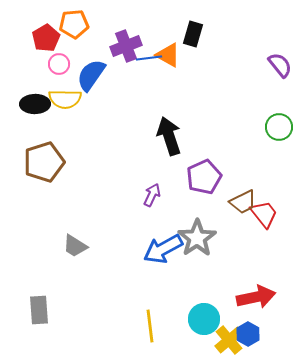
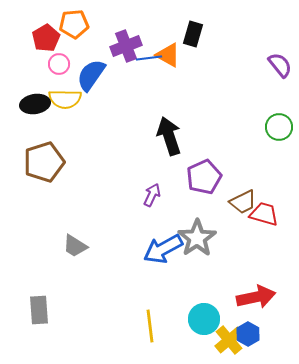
black ellipse: rotated 8 degrees counterclockwise
red trapezoid: rotated 36 degrees counterclockwise
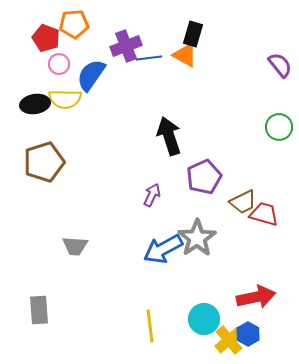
red pentagon: rotated 20 degrees counterclockwise
orange triangle: moved 17 px right
gray trapezoid: rotated 28 degrees counterclockwise
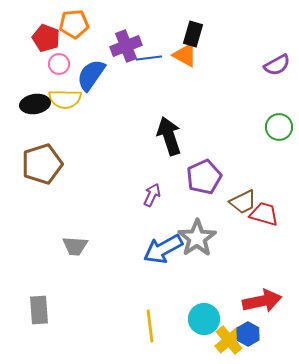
purple semicircle: moved 3 px left; rotated 100 degrees clockwise
brown pentagon: moved 2 px left, 2 px down
red arrow: moved 6 px right, 4 px down
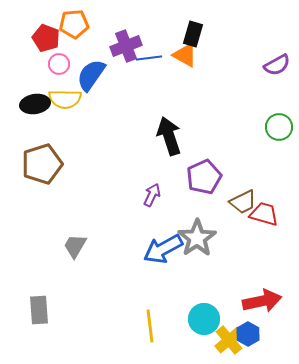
gray trapezoid: rotated 116 degrees clockwise
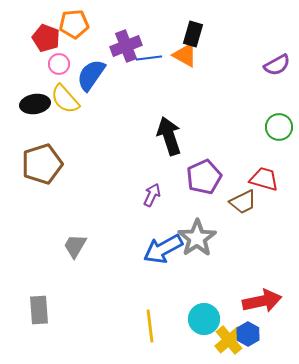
yellow semicircle: rotated 48 degrees clockwise
red trapezoid: moved 35 px up
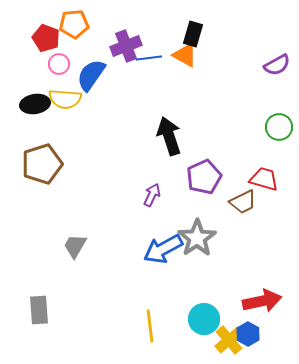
yellow semicircle: rotated 44 degrees counterclockwise
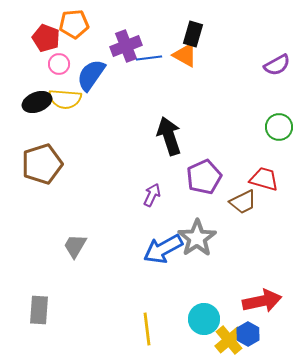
black ellipse: moved 2 px right, 2 px up; rotated 12 degrees counterclockwise
gray rectangle: rotated 8 degrees clockwise
yellow line: moved 3 px left, 3 px down
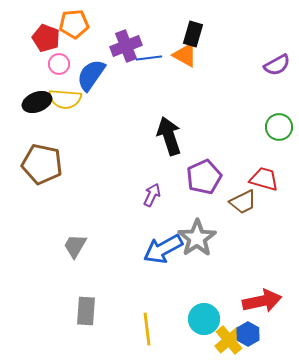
brown pentagon: rotated 30 degrees clockwise
gray rectangle: moved 47 px right, 1 px down
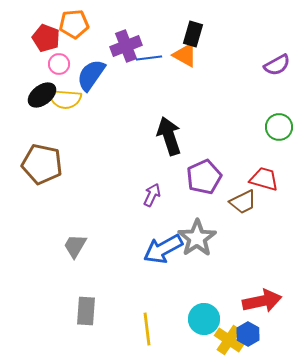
black ellipse: moved 5 px right, 7 px up; rotated 16 degrees counterclockwise
yellow cross: rotated 16 degrees counterclockwise
